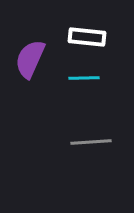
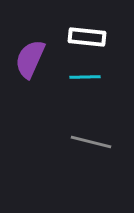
cyan line: moved 1 px right, 1 px up
gray line: rotated 18 degrees clockwise
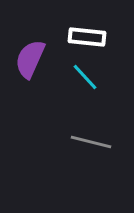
cyan line: rotated 48 degrees clockwise
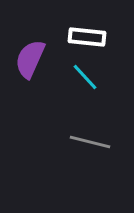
gray line: moved 1 px left
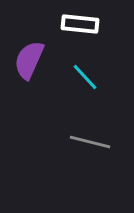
white rectangle: moved 7 px left, 13 px up
purple semicircle: moved 1 px left, 1 px down
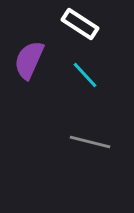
white rectangle: rotated 27 degrees clockwise
cyan line: moved 2 px up
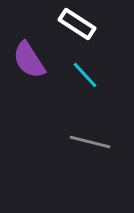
white rectangle: moved 3 px left
purple semicircle: rotated 57 degrees counterclockwise
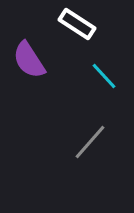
cyan line: moved 19 px right, 1 px down
gray line: rotated 63 degrees counterclockwise
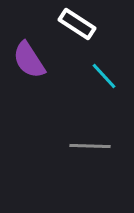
gray line: moved 4 px down; rotated 51 degrees clockwise
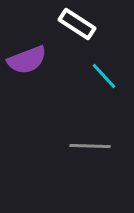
purple semicircle: moved 2 px left; rotated 78 degrees counterclockwise
